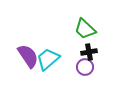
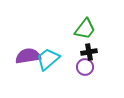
green trapezoid: rotated 95 degrees counterclockwise
purple semicircle: rotated 65 degrees counterclockwise
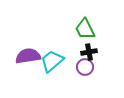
green trapezoid: rotated 115 degrees clockwise
cyan trapezoid: moved 4 px right, 2 px down
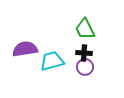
black cross: moved 5 px left, 1 px down; rotated 14 degrees clockwise
purple semicircle: moved 3 px left, 7 px up
cyan trapezoid: rotated 25 degrees clockwise
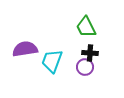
green trapezoid: moved 1 px right, 2 px up
black cross: moved 6 px right
cyan trapezoid: rotated 55 degrees counterclockwise
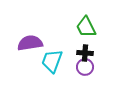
purple semicircle: moved 5 px right, 6 px up
black cross: moved 5 px left
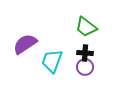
green trapezoid: rotated 25 degrees counterclockwise
purple semicircle: moved 5 px left, 1 px down; rotated 25 degrees counterclockwise
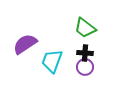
green trapezoid: moved 1 px left, 1 px down
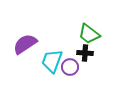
green trapezoid: moved 4 px right, 6 px down
purple circle: moved 15 px left
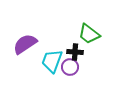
black cross: moved 10 px left, 1 px up
